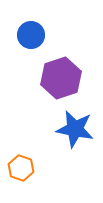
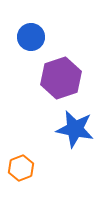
blue circle: moved 2 px down
orange hexagon: rotated 20 degrees clockwise
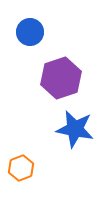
blue circle: moved 1 px left, 5 px up
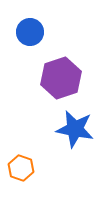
orange hexagon: rotated 20 degrees counterclockwise
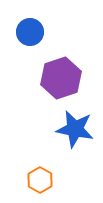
orange hexagon: moved 19 px right, 12 px down; rotated 10 degrees clockwise
